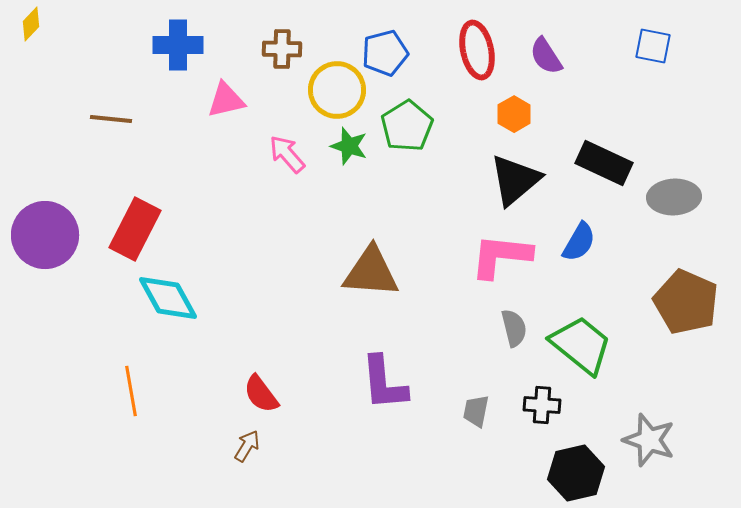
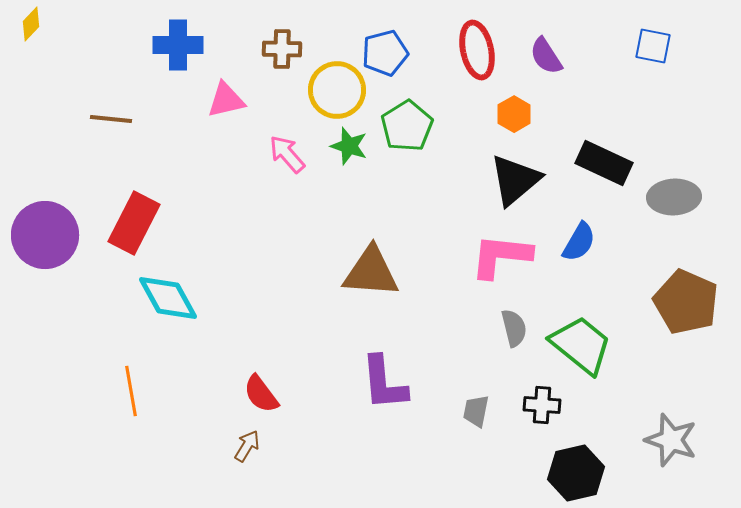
red rectangle: moved 1 px left, 6 px up
gray star: moved 22 px right
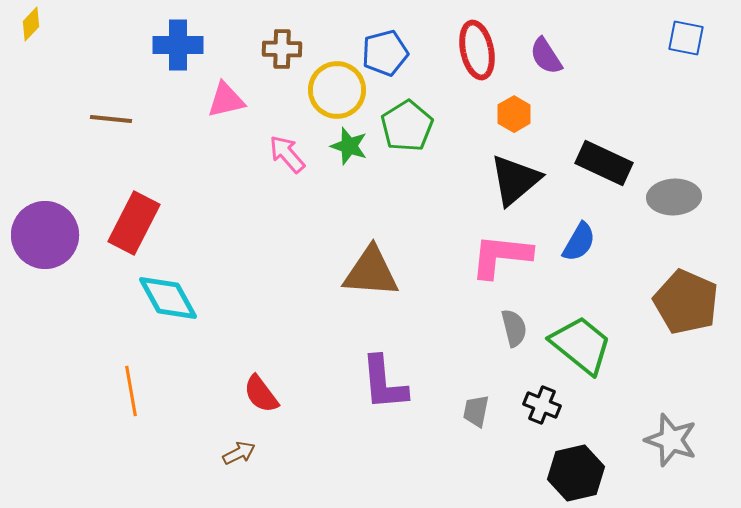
blue square: moved 33 px right, 8 px up
black cross: rotated 18 degrees clockwise
brown arrow: moved 8 px left, 7 px down; rotated 32 degrees clockwise
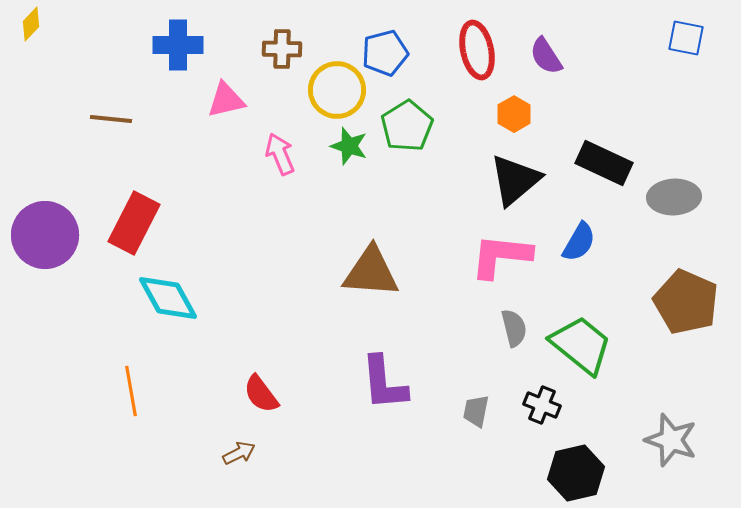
pink arrow: moved 7 px left; rotated 18 degrees clockwise
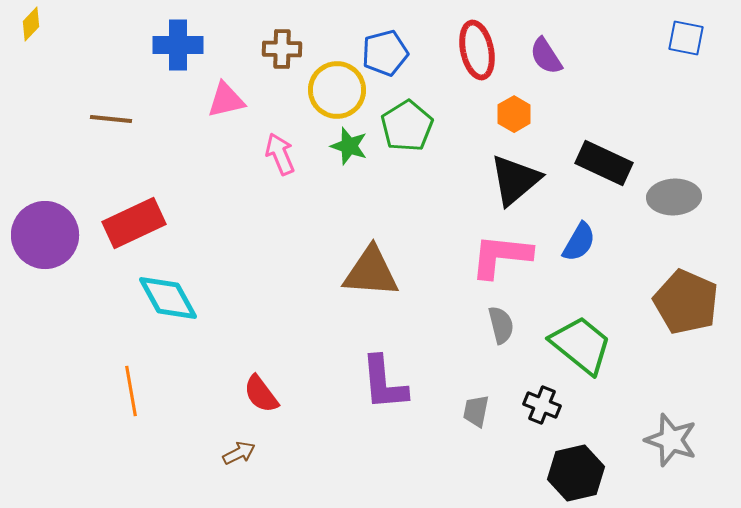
red rectangle: rotated 38 degrees clockwise
gray semicircle: moved 13 px left, 3 px up
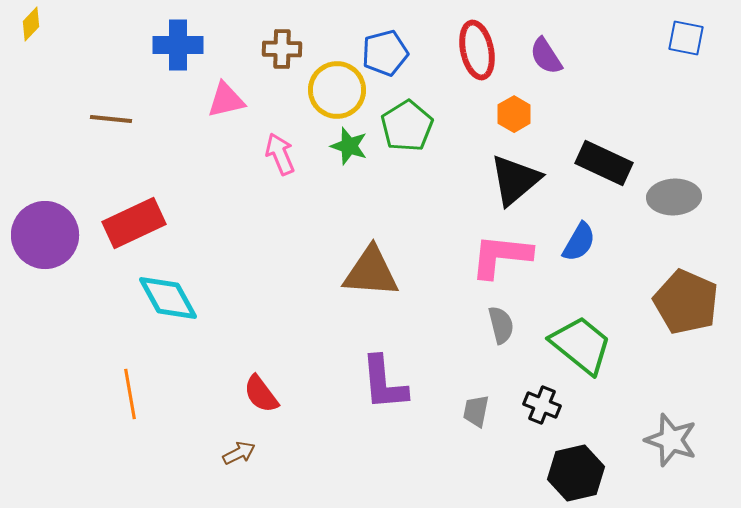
orange line: moved 1 px left, 3 px down
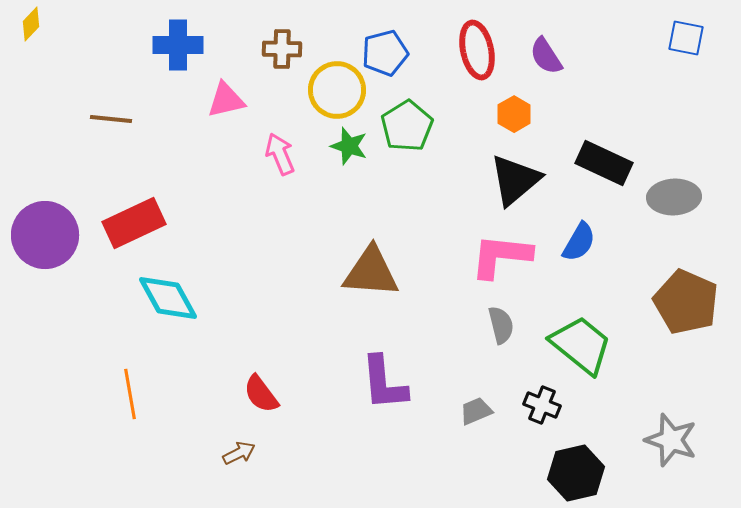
gray trapezoid: rotated 56 degrees clockwise
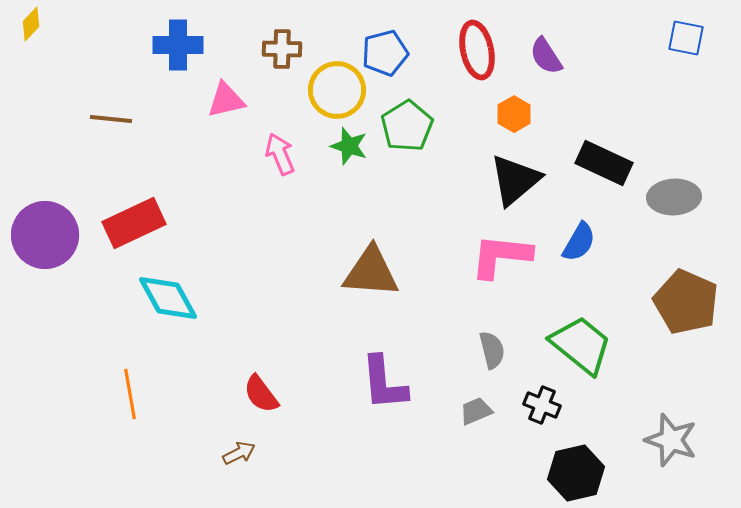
gray semicircle: moved 9 px left, 25 px down
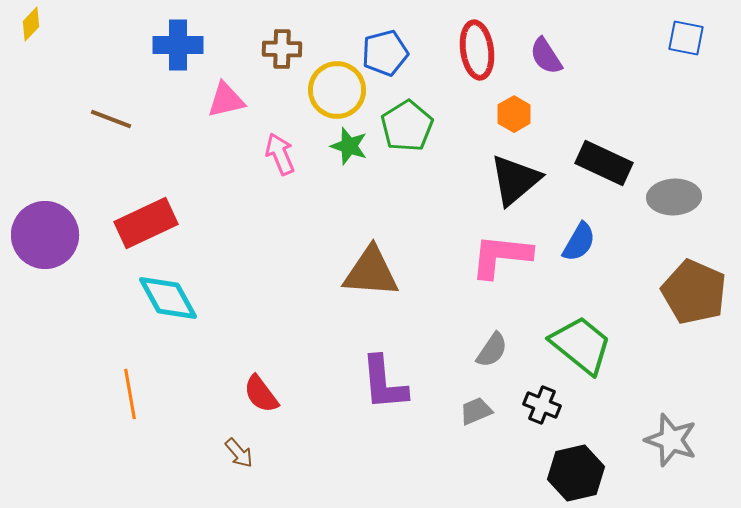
red ellipse: rotated 4 degrees clockwise
brown line: rotated 15 degrees clockwise
red rectangle: moved 12 px right
brown pentagon: moved 8 px right, 10 px up
gray semicircle: rotated 48 degrees clockwise
brown arrow: rotated 76 degrees clockwise
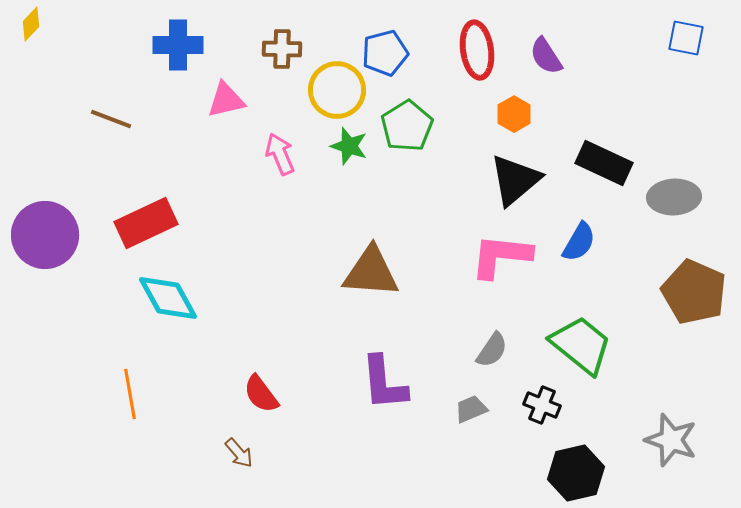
gray trapezoid: moved 5 px left, 2 px up
